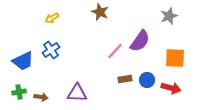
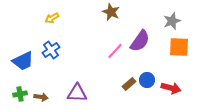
brown star: moved 11 px right
gray star: moved 3 px right, 5 px down
orange square: moved 4 px right, 11 px up
brown rectangle: moved 4 px right, 5 px down; rotated 32 degrees counterclockwise
green cross: moved 1 px right, 2 px down
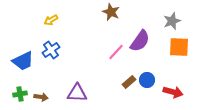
yellow arrow: moved 1 px left, 2 px down
pink line: moved 1 px right, 1 px down
brown rectangle: moved 2 px up
red arrow: moved 2 px right, 4 px down
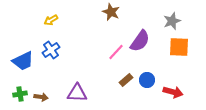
brown rectangle: moved 3 px left, 2 px up
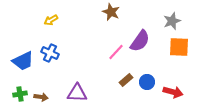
blue cross: moved 1 px left, 3 px down; rotated 30 degrees counterclockwise
blue circle: moved 2 px down
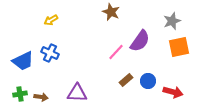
orange square: rotated 15 degrees counterclockwise
blue circle: moved 1 px right, 1 px up
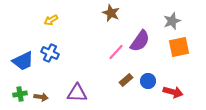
brown star: moved 1 px down
